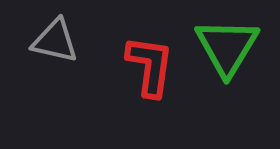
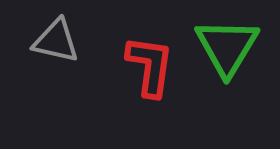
gray triangle: moved 1 px right
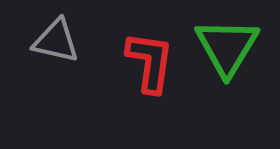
red L-shape: moved 4 px up
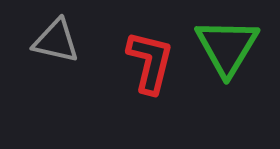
red L-shape: rotated 6 degrees clockwise
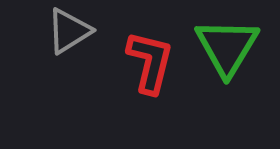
gray triangle: moved 13 px right, 10 px up; rotated 45 degrees counterclockwise
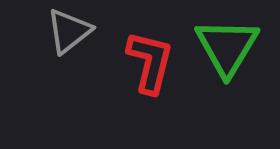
gray triangle: rotated 6 degrees counterclockwise
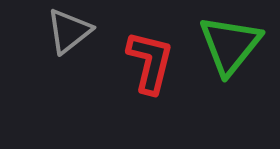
green triangle: moved 3 px right, 2 px up; rotated 8 degrees clockwise
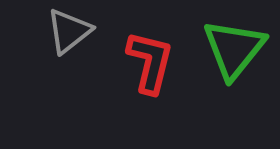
green triangle: moved 4 px right, 4 px down
